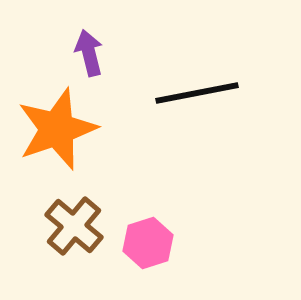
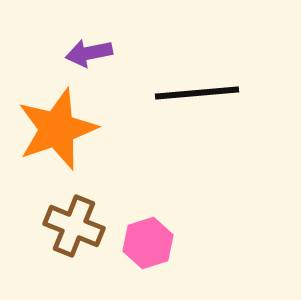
purple arrow: rotated 87 degrees counterclockwise
black line: rotated 6 degrees clockwise
brown cross: rotated 18 degrees counterclockwise
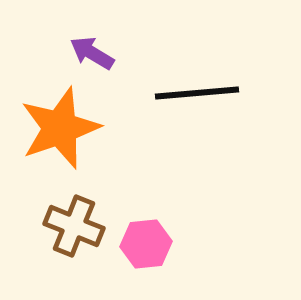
purple arrow: moved 3 px right; rotated 42 degrees clockwise
orange star: moved 3 px right, 1 px up
pink hexagon: moved 2 px left, 1 px down; rotated 12 degrees clockwise
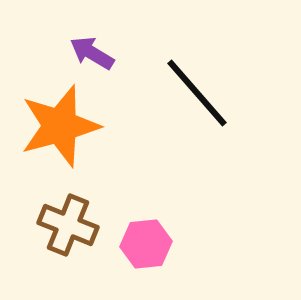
black line: rotated 54 degrees clockwise
orange star: moved 2 px up; rotated 4 degrees clockwise
brown cross: moved 6 px left, 1 px up
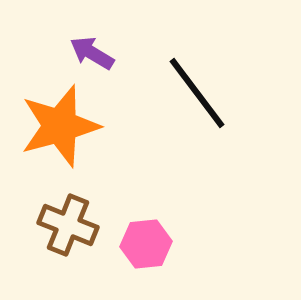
black line: rotated 4 degrees clockwise
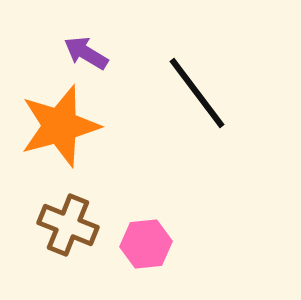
purple arrow: moved 6 px left
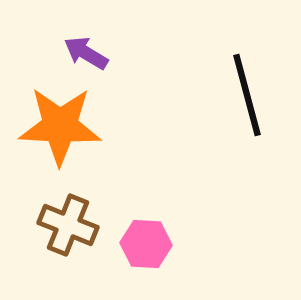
black line: moved 50 px right, 2 px down; rotated 22 degrees clockwise
orange star: rotated 18 degrees clockwise
pink hexagon: rotated 9 degrees clockwise
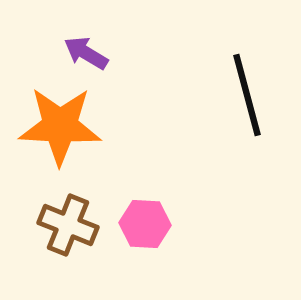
pink hexagon: moved 1 px left, 20 px up
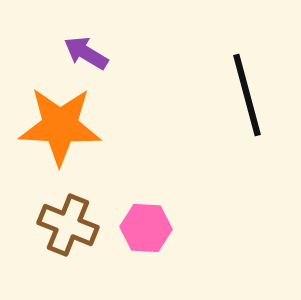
pink hexagon: moved 1 px right, 4 px down
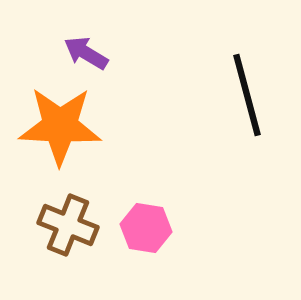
pink hexagon: rotated 6 degrees clockwise
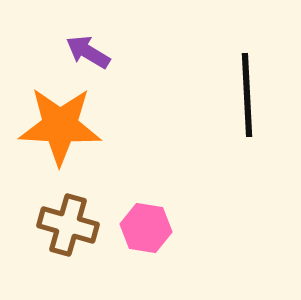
purple arrow: moved 2 px right, 1 px up
black line: rotated 12 degrees clockwise
brown cross: rotated 6 degrees counterclockwise
